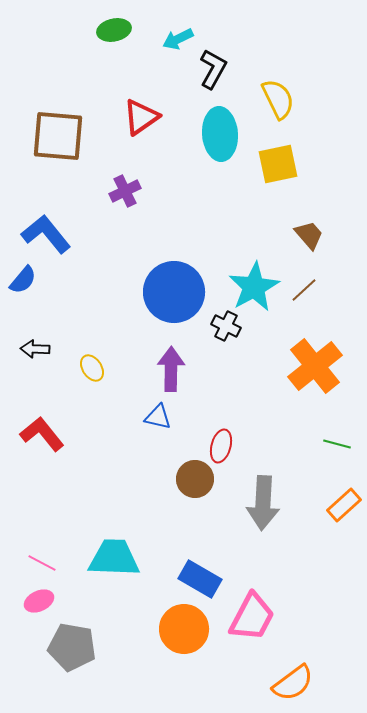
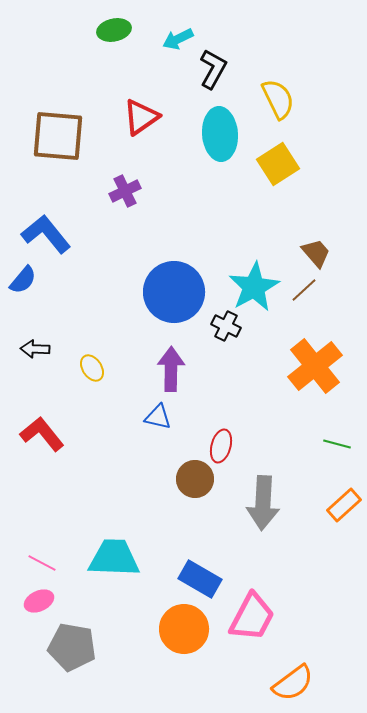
yellow square: rotated 21 degrees counterclockwise
brown trapezoid: moved 7 px right, 18 px down
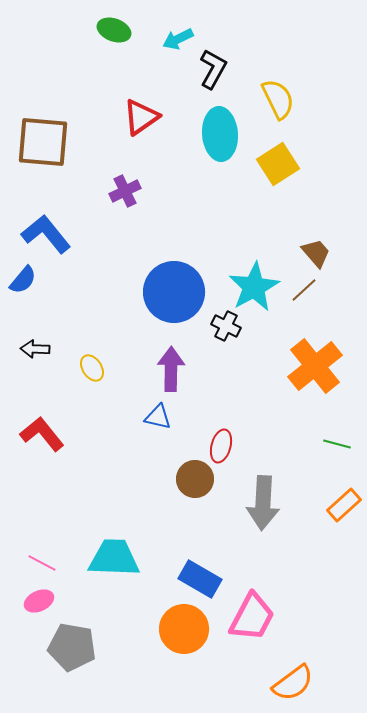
green ellipse: rotated 32 degrees clockwise
brown square: moved 15 px left, 6 px down
